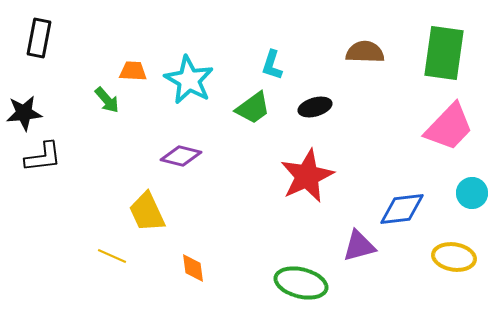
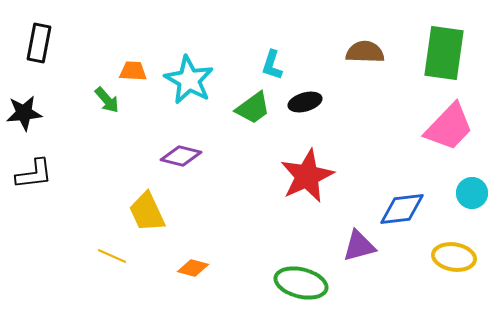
black rectangle: moved 5 px down
black ellipse: moved 10 px left, 5 px up
black L-shape: moved 9 px left, 17 px down
orange diamond: rotated 68 degrees counterclockwise
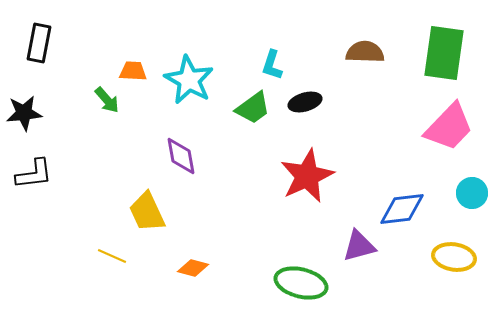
purple diamond: rotated 66 degrees clockwise
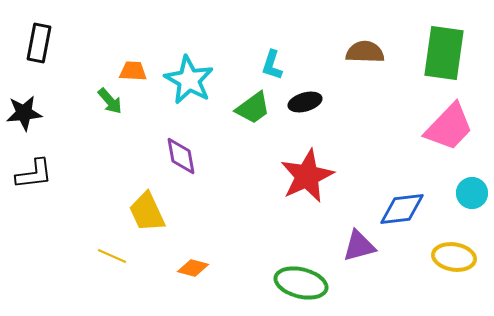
green arrow: moved 3 px right, 1 px down
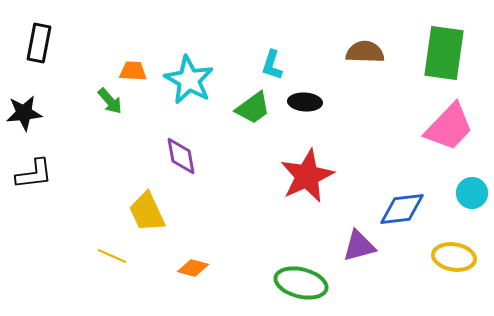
black ellipse: rotated 20 degrees clockwise
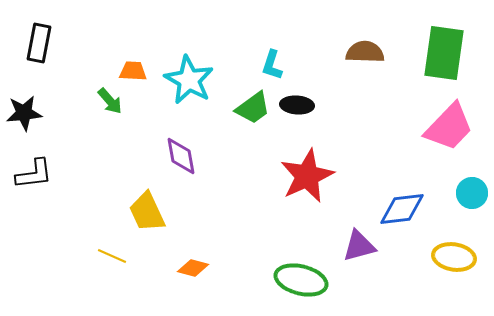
black ellipse: moved 8 px left, 3 px down
green ellipse: moved 3 px up
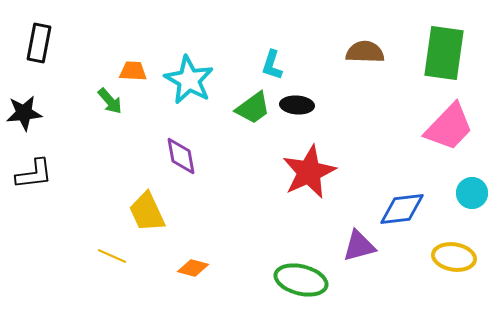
red star: moved 2 px right, 4 px up
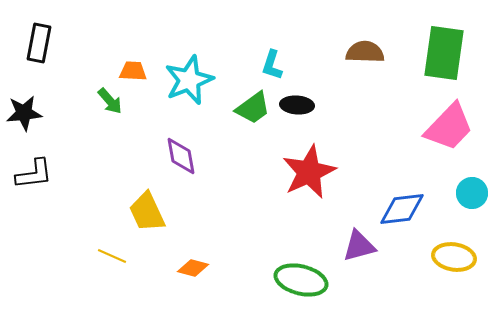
cyan star: rotated 21 degrees clockwise
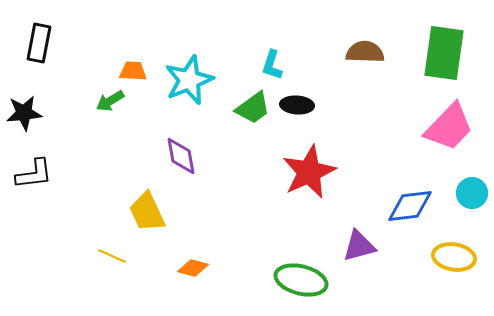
green arrow: rotated 100 degrees clockwise
blue diamond: moved 8 px right, 3 px up
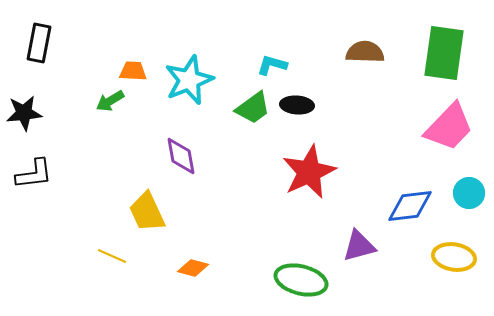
cyan L-shape: rotated 88 degrees clockwise
cyan circle: moved 3 px left
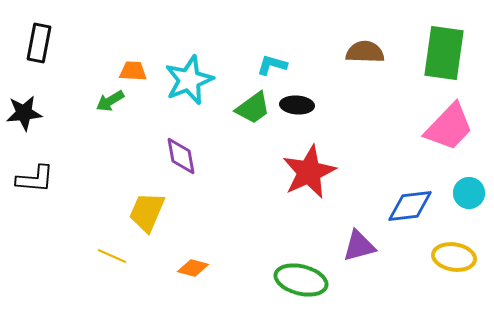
black L-shape: moved 1 px right, 5 px down; rotated 12 degrees clockwise
yellow trapezoid: rotated 48 degrees clockwise
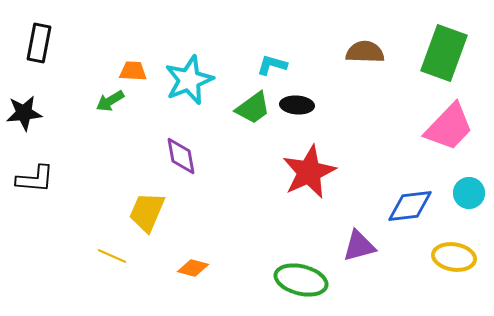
green rectangle: rotated 12 degrees clockwise
